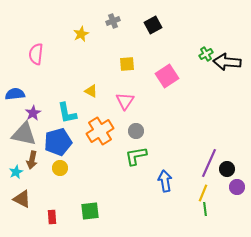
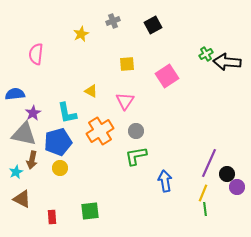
black circle: moved 5 px down
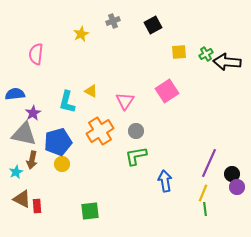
yellow square: moved 52 px right, 12 px up
pink square: moved 15 px down
cyan L-shape: moved 11 px up; rotated 25 degrees clockwise
yellow circle: moved 2 px right, 4 px up
black circle: moved 5 px right
red rectangle: moved 15 px left, 11 px up
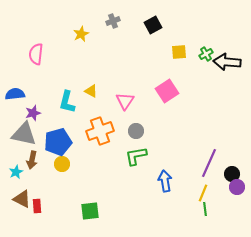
purple star: rotated 14 degrees clockwise
orange cross: rotated 12 degrees clockwise
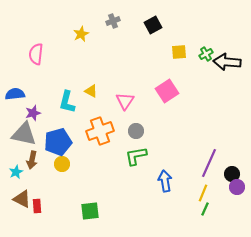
green line: rotated 32 degrees clockwise
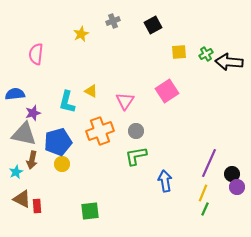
black arrow: moved 2 px right
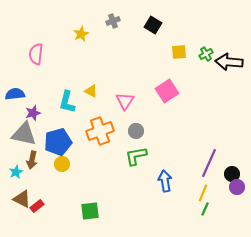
black square: rotated 30 degrees counterclockwise
red rectangle: rotated 56 degrees clockwise
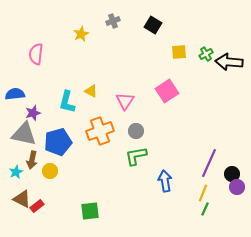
yellow circle: moved 12 px left, 7 px down
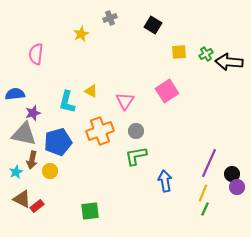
gray cross: moved 3 px left, 3 px up
